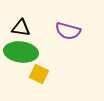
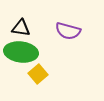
yellow square: moved 1 px left; rotated 24 degrees clockwise
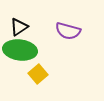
black triangle: moved 2 px left, 1 px up; rotated 42 degrees counterclockwise
green ellipse: moved 1 px left, 2 px up
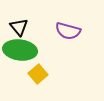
black triangle: rotated 36 degrees counterclockwise
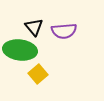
black triangle: moved 15 px right
purple semicircle: moved 4 px left; rotated 20 degrees counterclockwise
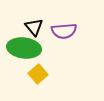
green ellipse: moved 4 px right, 2 px up
